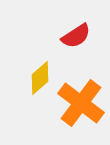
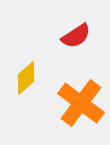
yellow diamond: moved 14 px left
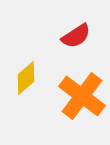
orange cross: moved 1 px right, 7 px up
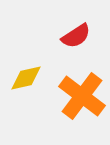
yellow diamond: rotated 28 degrees clockwise
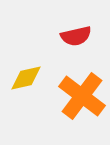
red semicircle: rotated 20 degrees clockwise
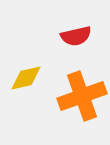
orange cross: rotated 33 degrees clockwise
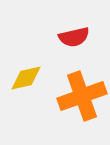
red semicircle: moved 2 px left, 1 px down
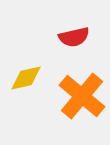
orange cross: rotated 30 degrees counterclockwise
